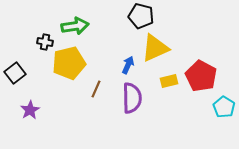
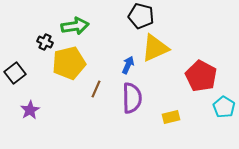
black cross: rotated 14 degrees clockwise
yellow rectangle: moved 2 px right, 36 px down
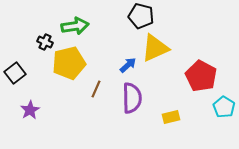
blue arrow: rotated 24 degrees clockwise
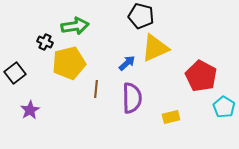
blue arrow: moved 1 px left, 2 px up
brown line: rotated 18 degrees counterclockwise
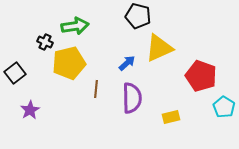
black pentagon: moved 3 px left
yellow triangle: moved 4 px right
red pentagon: rotated 8 degrees counterclockwise
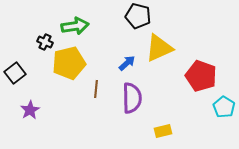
yellow rectangle: moved 8 px left, 14 px down
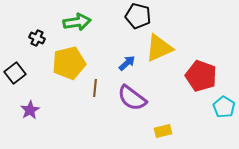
green arrow: moved 2 px right, 4 px up
black cross: moved 8 px left, 4 px up
brown line: moved 1 px left, 1 px up
purple semicircle: rotated 128 degrees clockwise
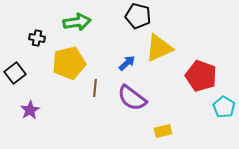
black cross: rotated 14 degrees counterclockwise
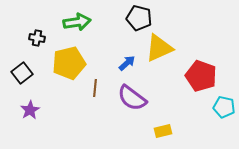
black pentagon: moved 1 px right, 2 px down
black square: moved 7 px right
cyan pentagon: rotated 20 degrees counterclockwise
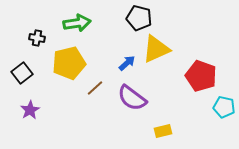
green arrow: moved 1 px down
yellow triangle: moved 3 px left, 1 px down
brown line: rotated 42 degrees clockwise
